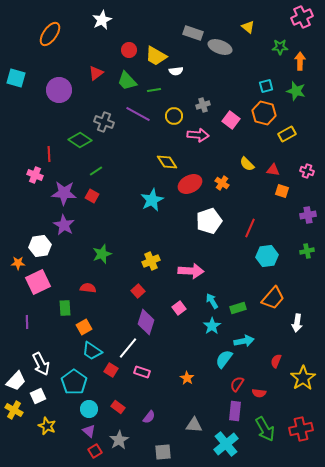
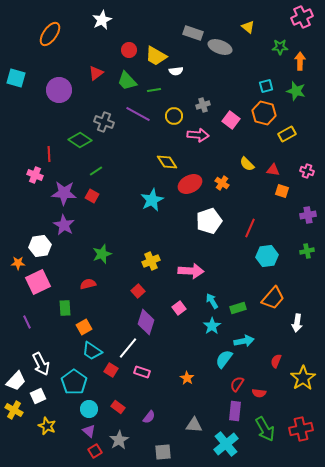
red semicircle at (88, 288): moved 4 px up; rotated 21 degrees counterclockwise
purple line at (27, 322): rotated 24 degrees counterclockwise
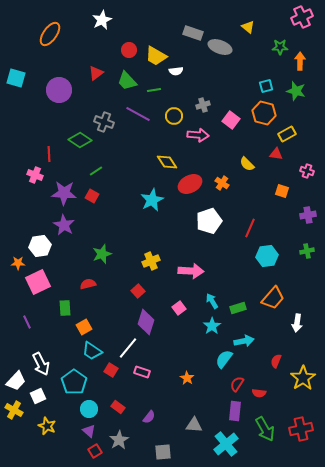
red triangle at (273, 170): moved 3 px right, 16 px up
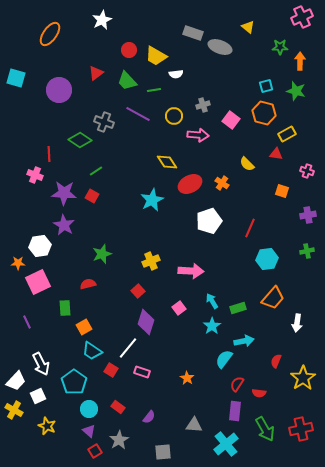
white semicircle at (176, 71): moved 3 px down
cyan hexagon at (267, 256): moved 3 px down
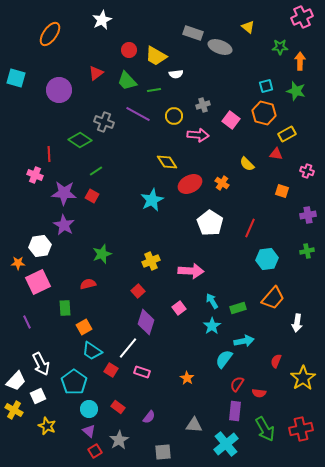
white pentagon at (209, 221): moved 1 px right, 2 px down; rotated 20 degrees counterclockwise
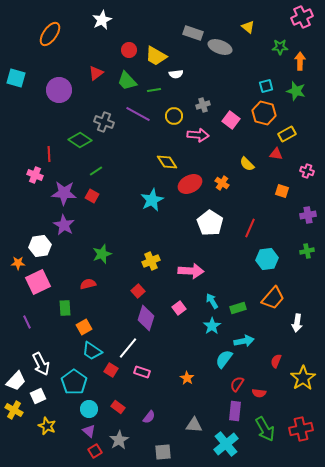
purple diamond at (146, 322): moved 4 px up
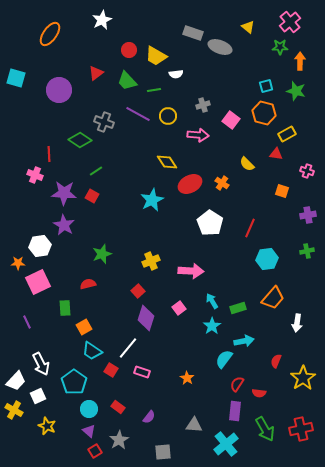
pink cross at (302, 17): moved 12 px left, 5 px down; rotated 15 degrees counterclockwise
yellow circle at (174, 116): moved 6 px left
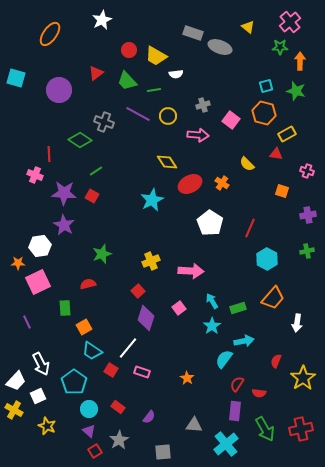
cyan hexagon at (267, 259): rotated 25 degrees counterclockwise
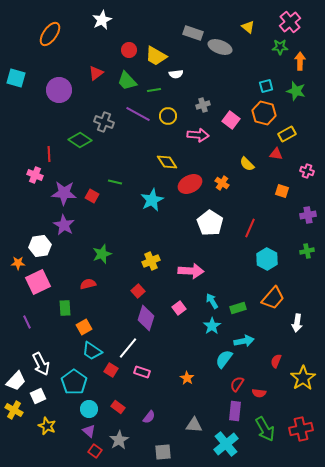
green line at (96, 171): moved 19 px right, 11 px down; rotated 48 degrees clockwise
red square at (95, 451): rotated 24 degrees counterclockwise
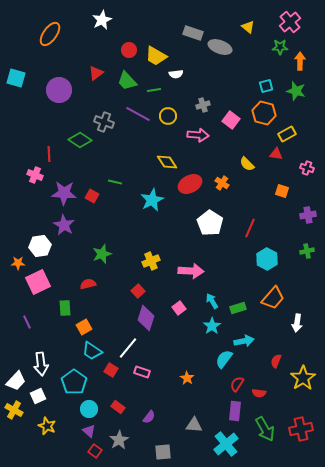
pink cross at (307, 171): moved 3 px up
white arrow at (41, 364): rotated 20 degrees clockwise
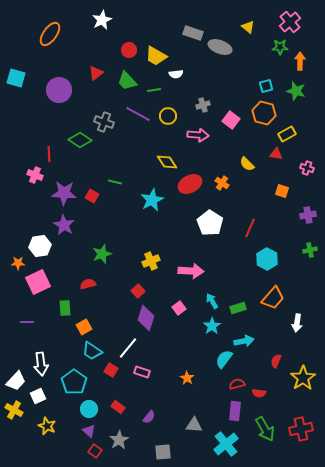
green cross at (307, 251): moved 3 px right, 1 px up
purple line at (27, 322): rotated 64 degrees counterclockwise
red semicircle at (237, 384): rotated 42 degrees clockwise
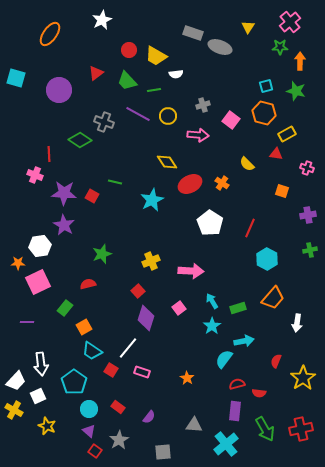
yellow triangle at (248, 27): rotated 24 degrees clockwise
green rectangle at (65, 308): rotated 42 degrees clockwise
